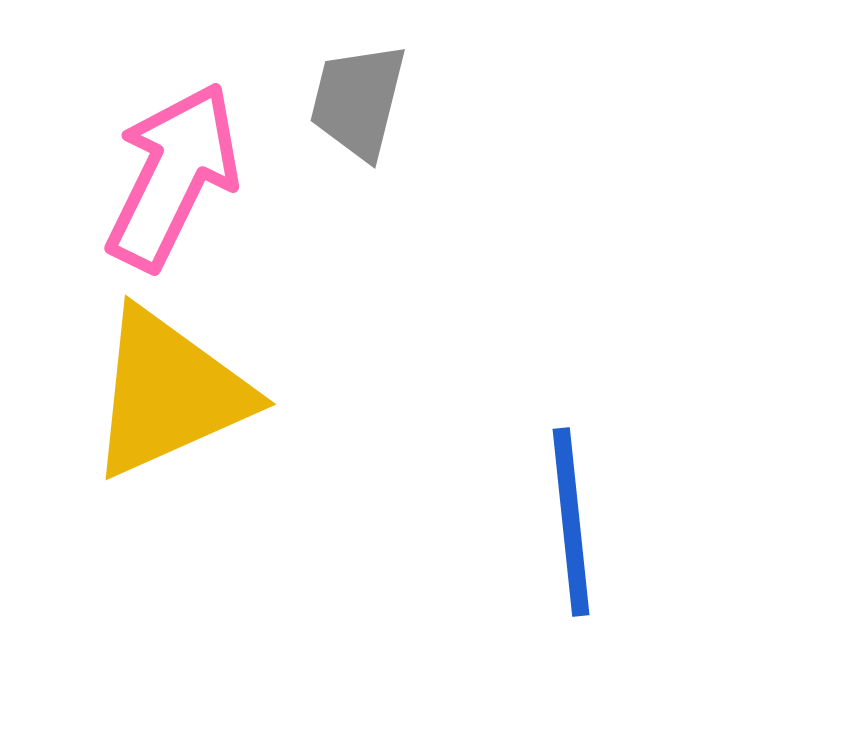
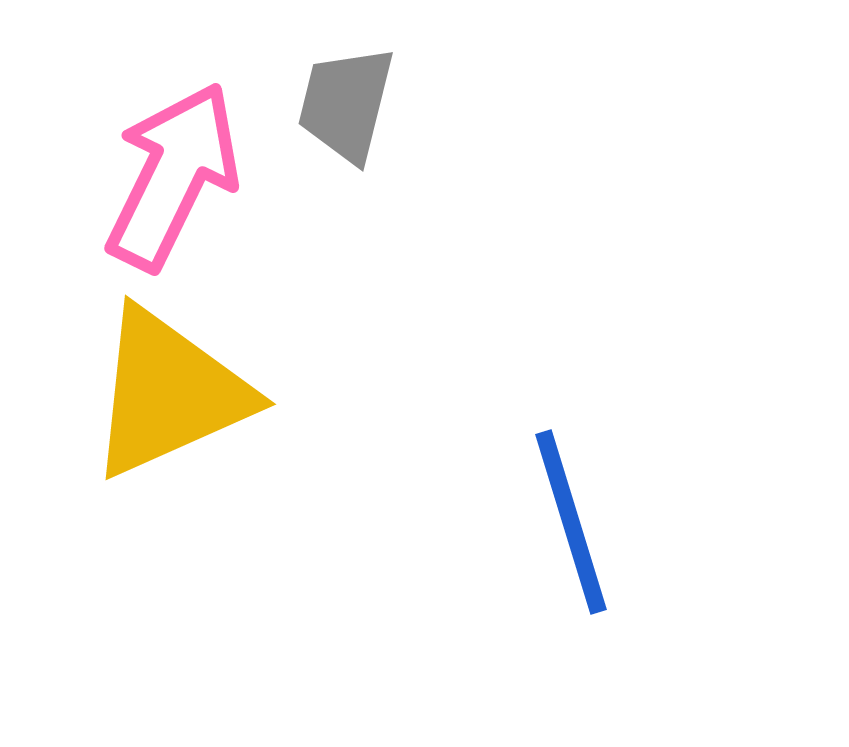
gray trapezoid: moved 12 px left, 3 px down
blue line: rotated 11 degrees counterclockwise
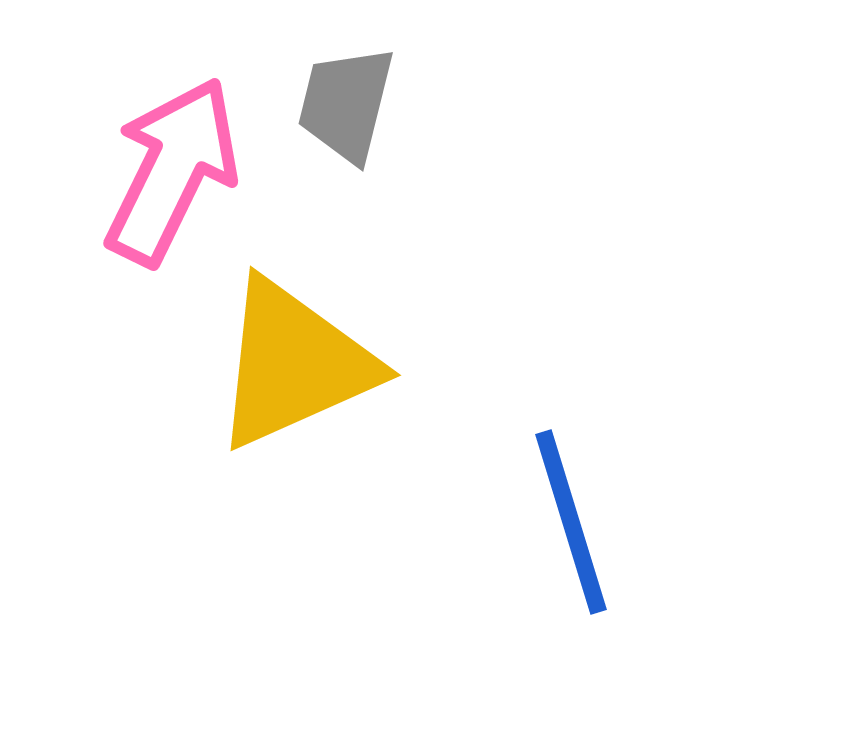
pink arrow: moved 1 px left, 5 px up
yellow triangle: moved 125 px right, 29 px up
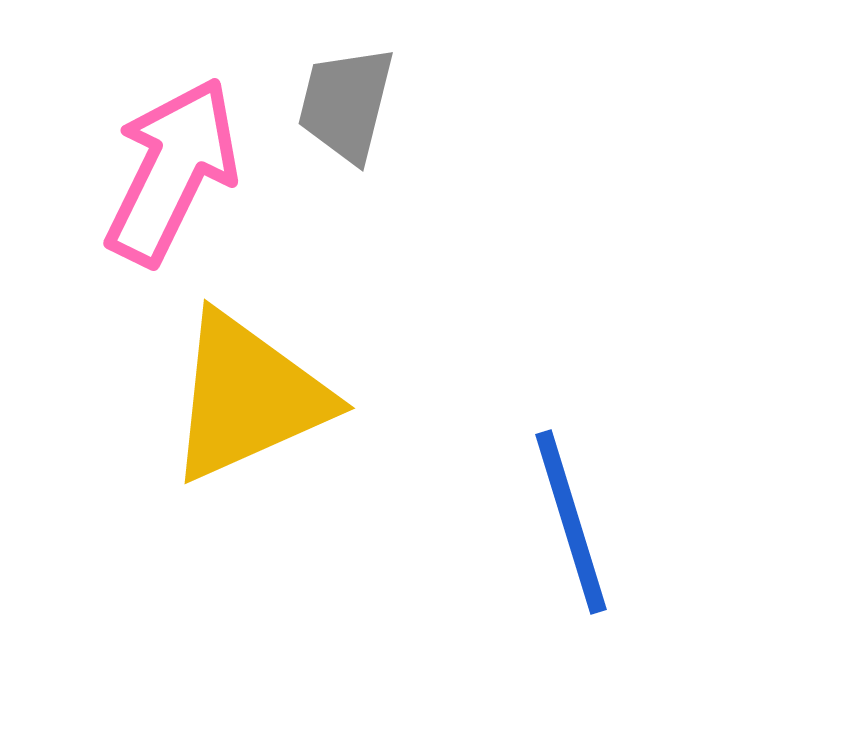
yellow triangle: moved 46 px left, 33 px down
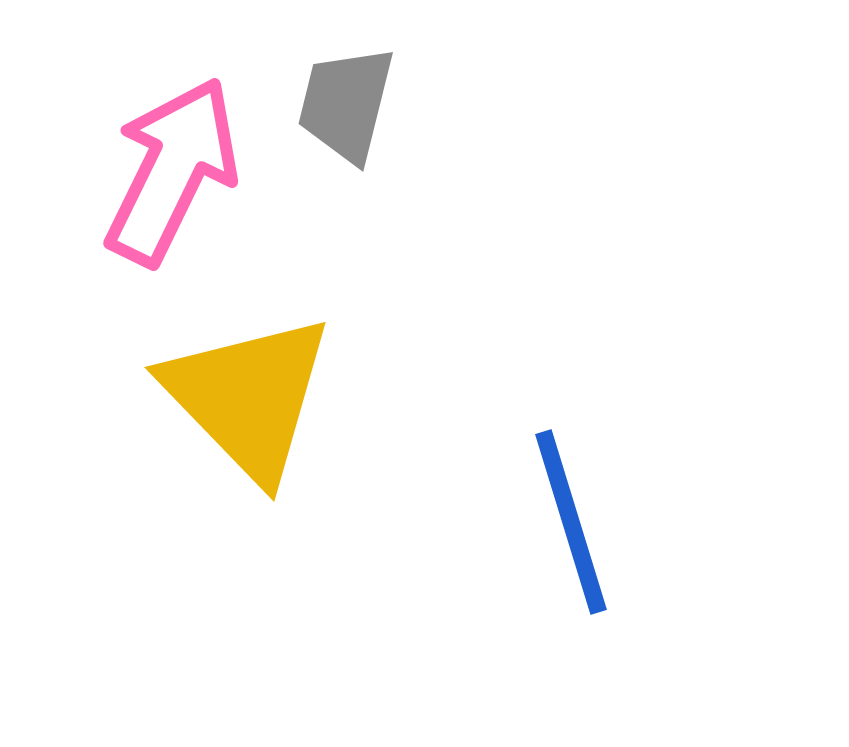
yellow triangle: rotated 50 degrees counterclockwise
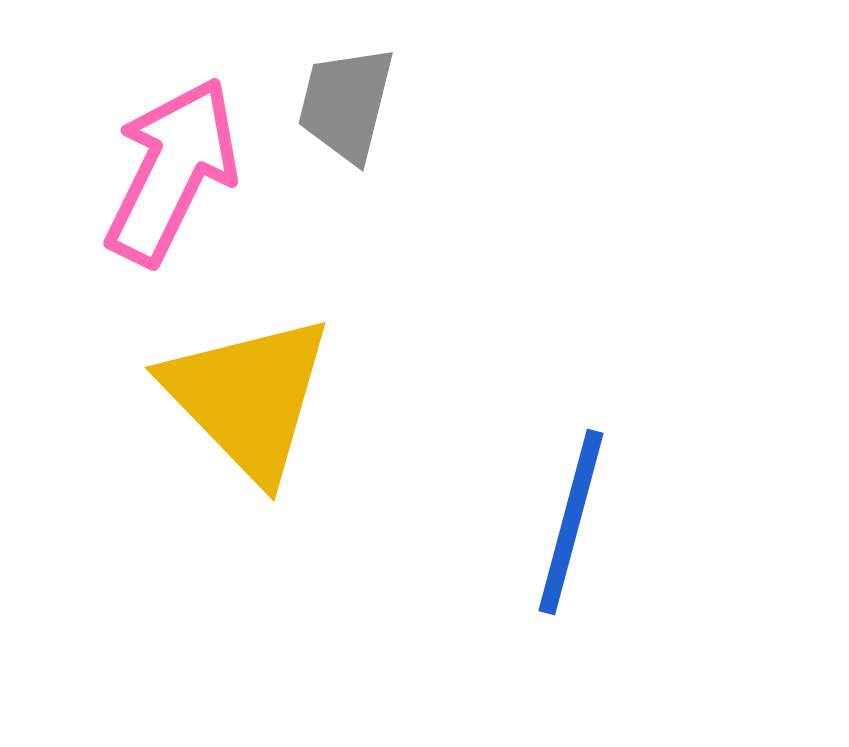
blue line: rotated 32 degrees clockwise
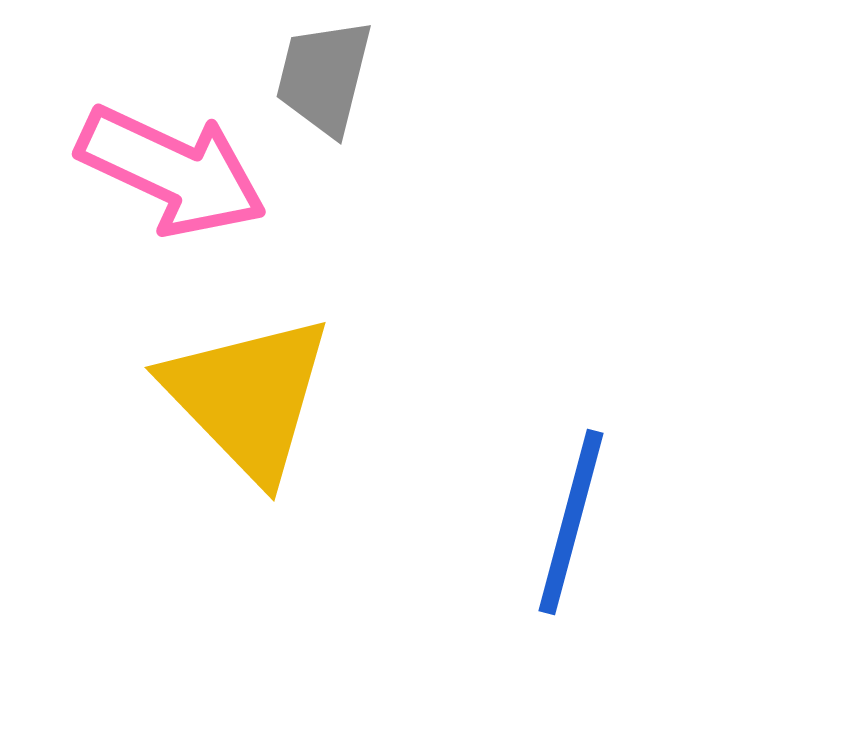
gray trapezoid: moved 22 px left, 27 px up
pink arrow: rotated 89 degrees clockwise
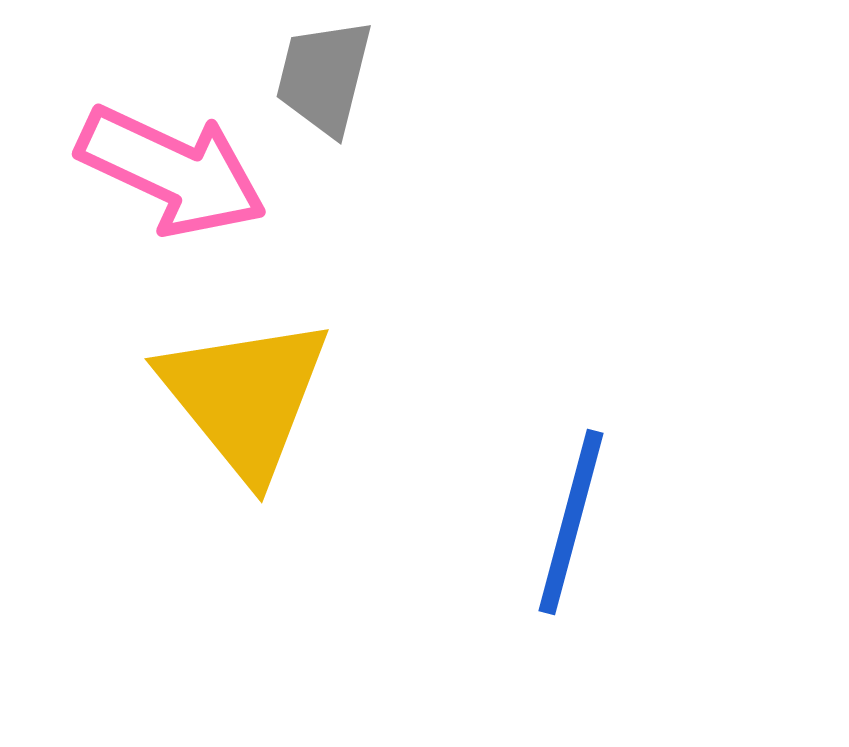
yellow triangle: moved 3 px left; rotated 5 degrees clockwise
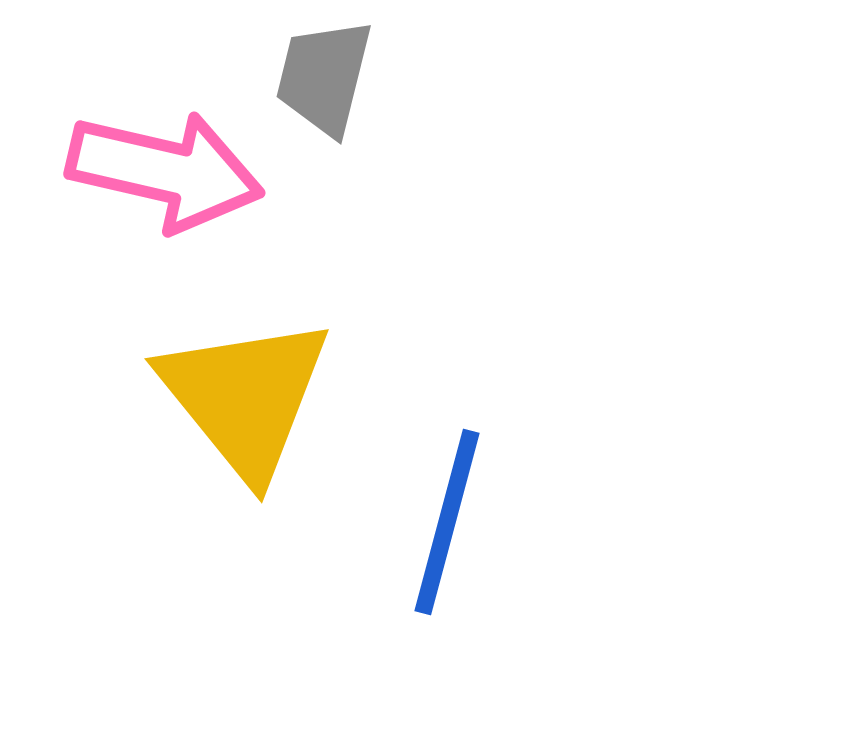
pink arrow: moved 7 px left; rotated 12 degrees counterclockwise
blue line: moved 124 px left
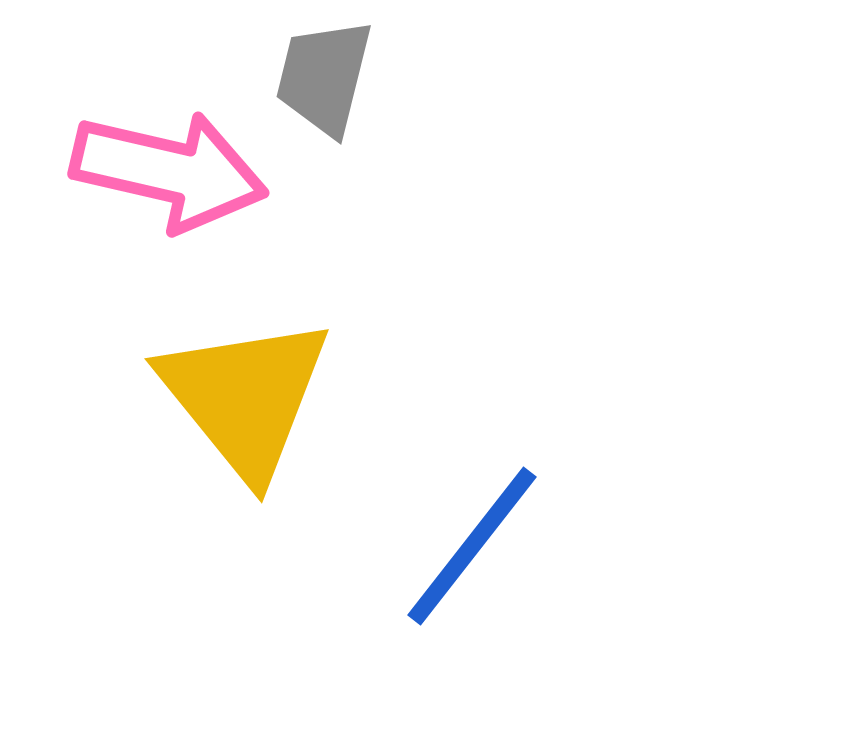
pink arrow: moved 4 px right
blue line: moved 25 px right, 24 px down; rotated 23 degrees clockwise
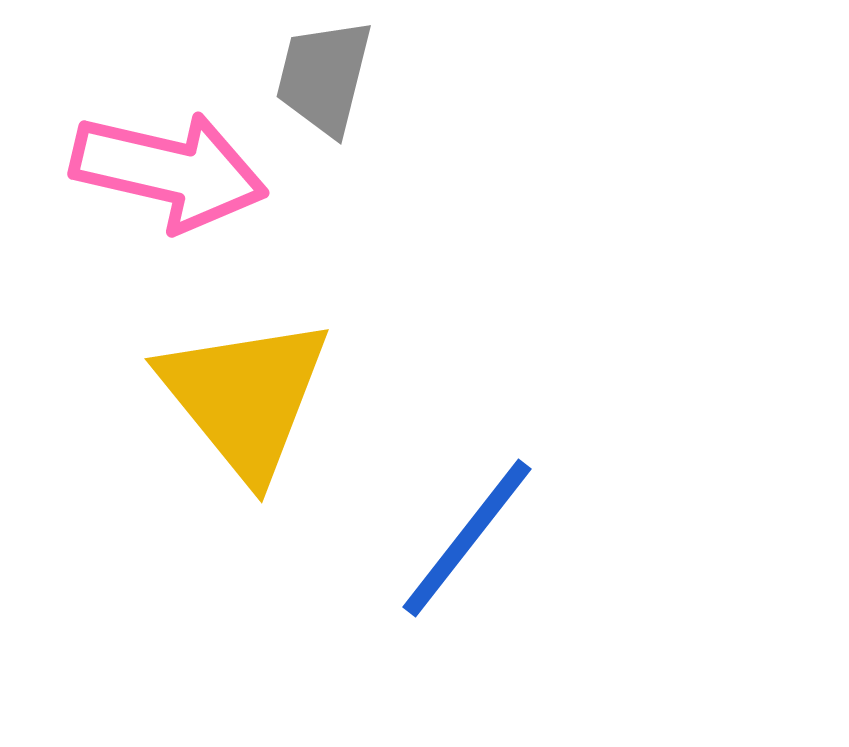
blue line: moved 5 px left, 8 px up
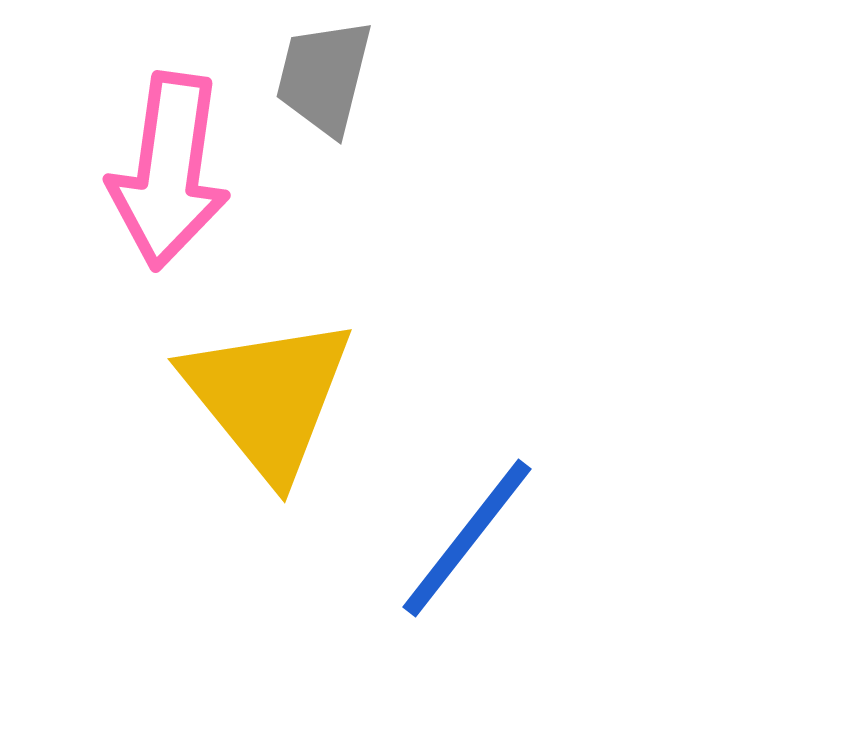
pink arrow: rotated 85 degrees clockwise
yellow triangle: moved 23 px right
